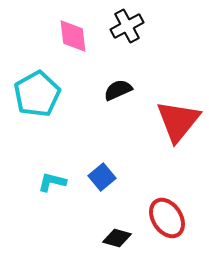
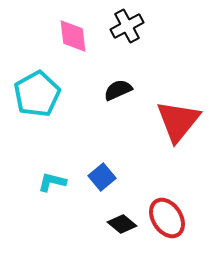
black diamond: moved 5 px right, 14 px up; rotated 24 degrees clockwise
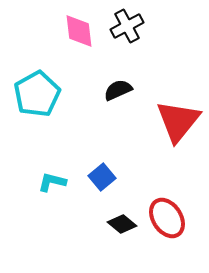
pink diamond: moved 6 px right, 5 px up
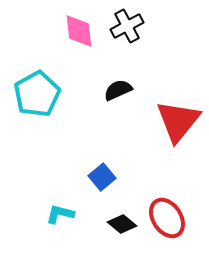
cyan L-shape: moved 8 px right, 32 px down
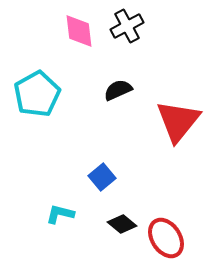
red ellipse: moved 1 px left, 20 px down
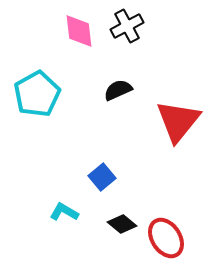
cyan L-shape: moved 4 px right, 2 px up; rotated 16 degrees clockwise
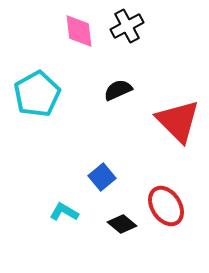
red triangle: rotated 24 degrees counterclockwise
red ellipse: moved 32 px up
